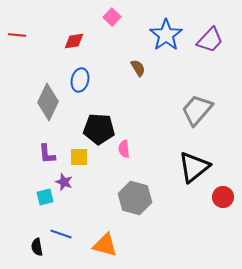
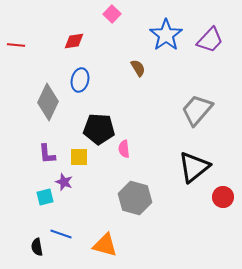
pink square: moved 3 px up
red line: moved 1 px left, 10 px down
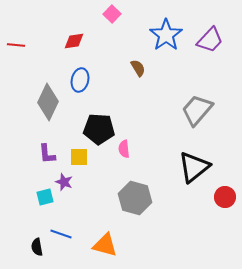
red circle: moved 2 px right
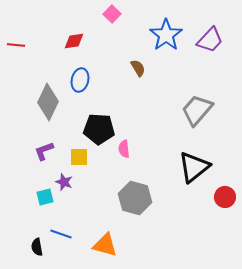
purple L-shape: moved 3 px left, 3 px up; rotated 75 degrees clockwise
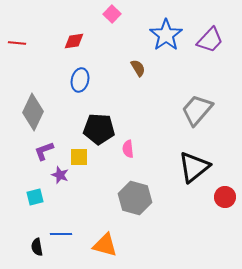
red line: moved 1 px right, 2 px up
gray diamond: moved 15 px left, 10 px down
pink semicircle: moved 4 px right
purple star: moved 4 px left, 7 px up
cyan square: moved 10 px left
blue line: rotated 20 degrees counterclockwise
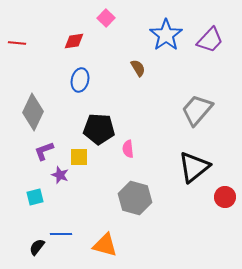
pink square: moved 6 px left, 4 px down
black semicircle: rotated 48 degrees clockwise
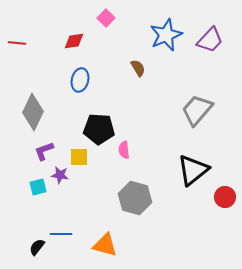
blue star: rotated 12 degrees clockwise
pink semicircle: moved 4 px left, 1 px down
black triangle: moved 1 px left, 3 px down
purple star: rotated 12 degrees counterclockwise
cyan square: moved 3 px right, 10 px up
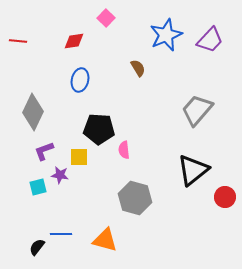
red line: moved 1 px right, 2 px up
orange triangle: moved 5 px up
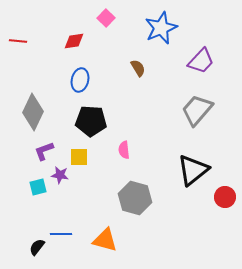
blue star: moved 5 px left, 7 px up
purple trapezoid: moved 9 px left, 21 px down
black pentagon: moved 8 px left, 8 px up
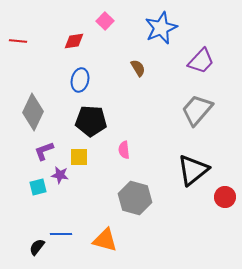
pink square: moved 1 px left, 3 px down
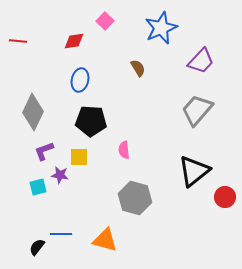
black triangle: moved 1 px right, 1 px down
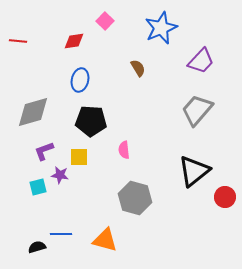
gray diamond: rotated 48 degrees clockwise
black semicircle: rotated 36 degrees clockwise
